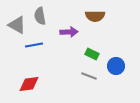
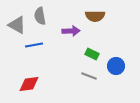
purple arrow: moved 2 px right, 1 px up
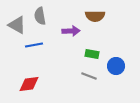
green rectangle: rotated 16 degrees counterclockwise
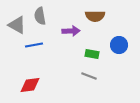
blue circle: moved 3 px right, 21 px up
red diamond: moved 1 px right, 1 px down
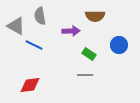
gray triangle: moved 1 px left, 1 px down
blue line: rotated 36 degrees clockwise
green rectangle: moved 3 px left; rotated 24 degrees clockwise
gray line: moved 4 px left, 1 px up; rotated 21 degrees counterclockwise
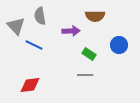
gray triangle: rotated 18 degrees clockwise
